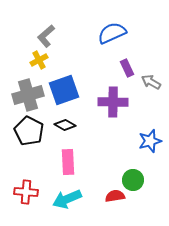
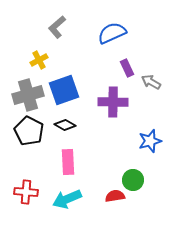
gray L-shape: moved 11 px right, 9 px up
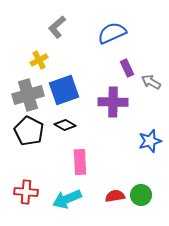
pink rectangle: moved 12 px right
green circle: moved 8 px right, 15 px down
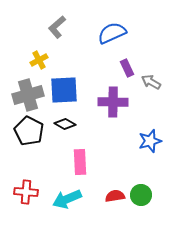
blue square: rotated 16 degrees clockwise
black diamond: moved 1 px up
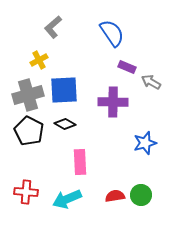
gray L-shape: moved 4 px left
blue semicircle: rotated 80 degrees clockwise
purple rectangle: moved 1 px up; rotated 42 degrees counterclockwise
blue star: moved 5 px left, 2 px down
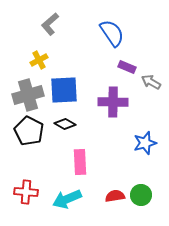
gray L-shape: moved 3 px left, 3 px up
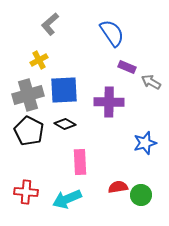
purple cross: moved 4 px left
red semicircle: moved 3 px right, 9 px up
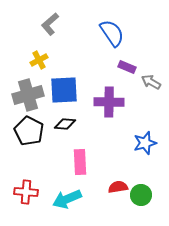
black diamond: rotated 25 degrees counterclockwise
